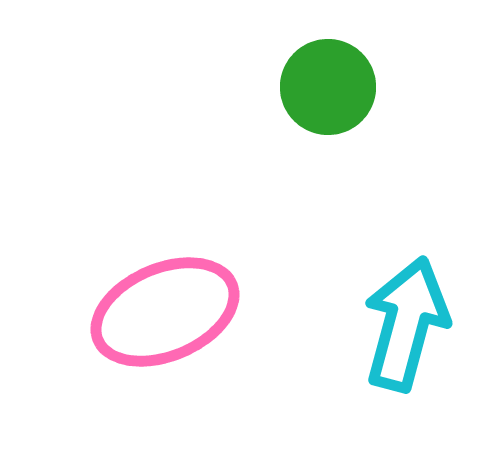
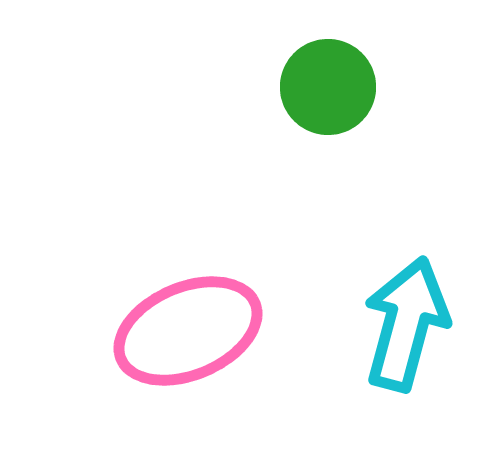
pink ellipse: moved 23 px right, 19 px down
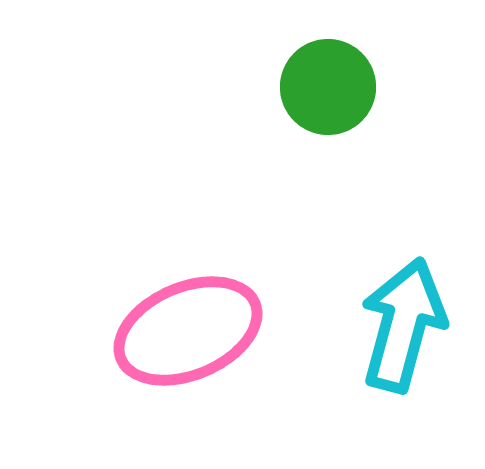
cyan arrow: moved 3 px left, 1 px down
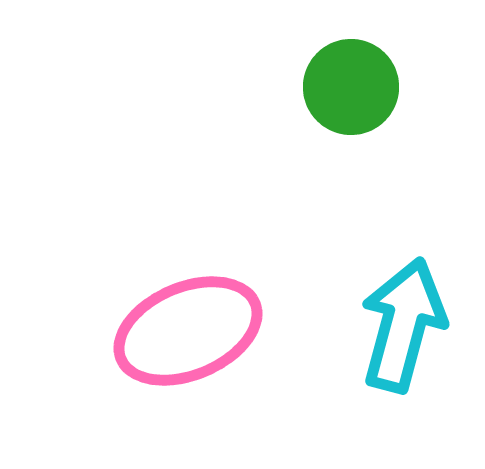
green circle: moved 23 px right
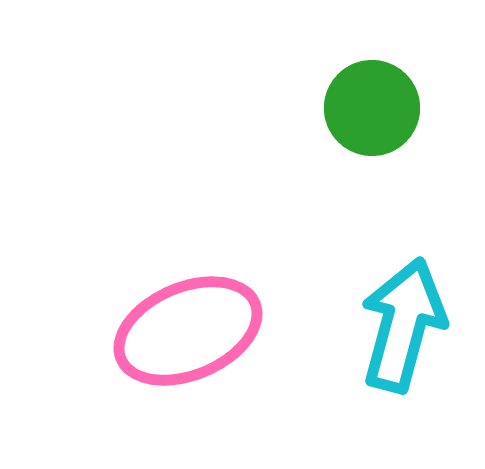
green circle: moved 21 px right, 21 px down
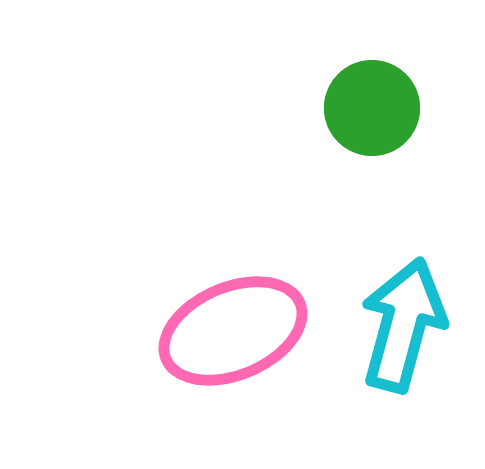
pink ellipse: moved 45 px right
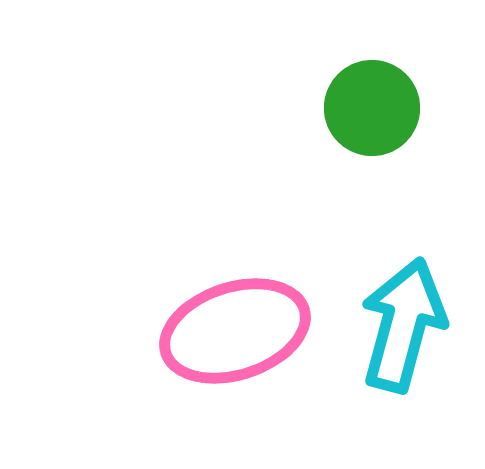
pink ellipse: moved 2 px right; rotated 5 degrees clockwise
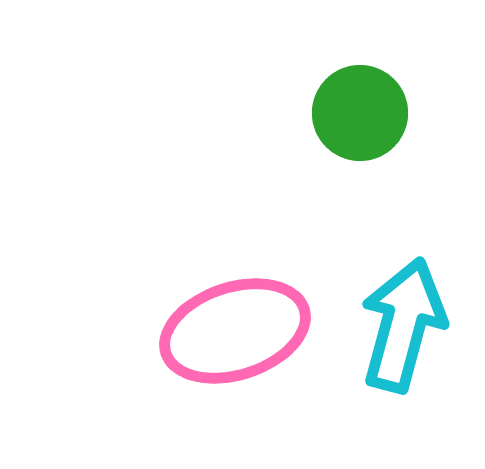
green circle: moved 12 px left, 5 px down
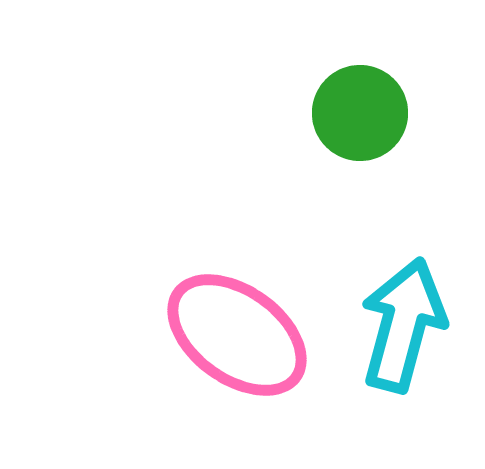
pink ellipse: moved 2 px right, 4 px down; rotated 54 degrees clockwise
